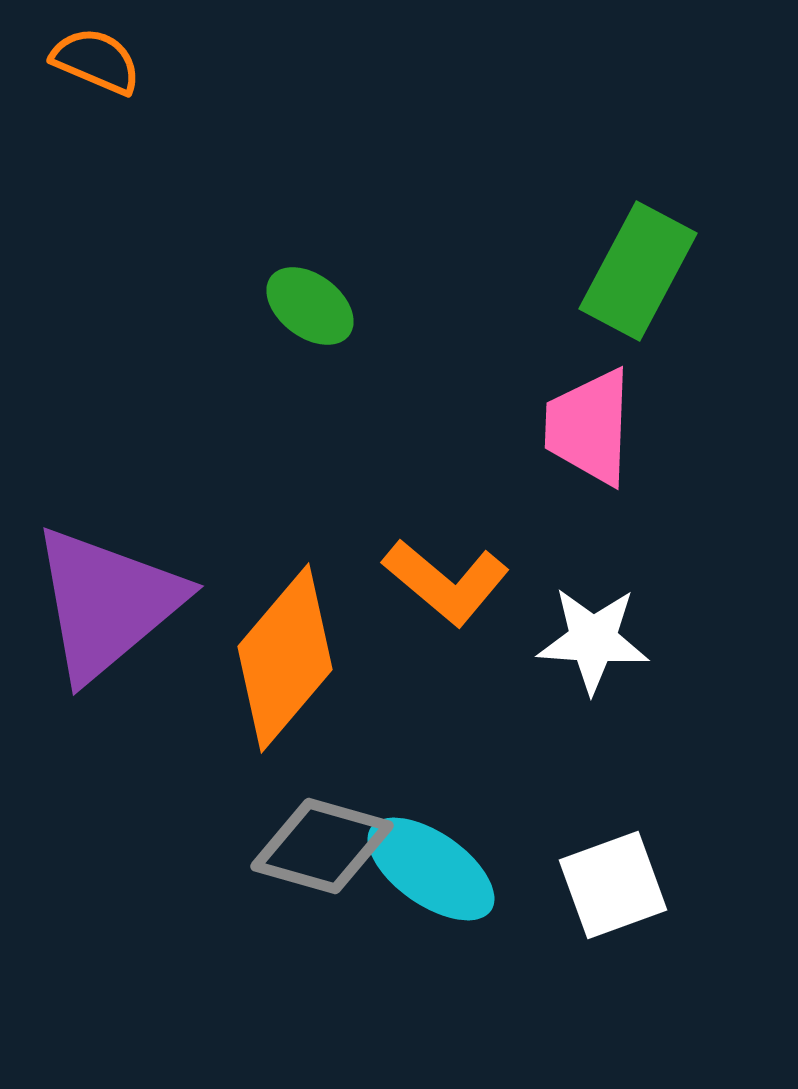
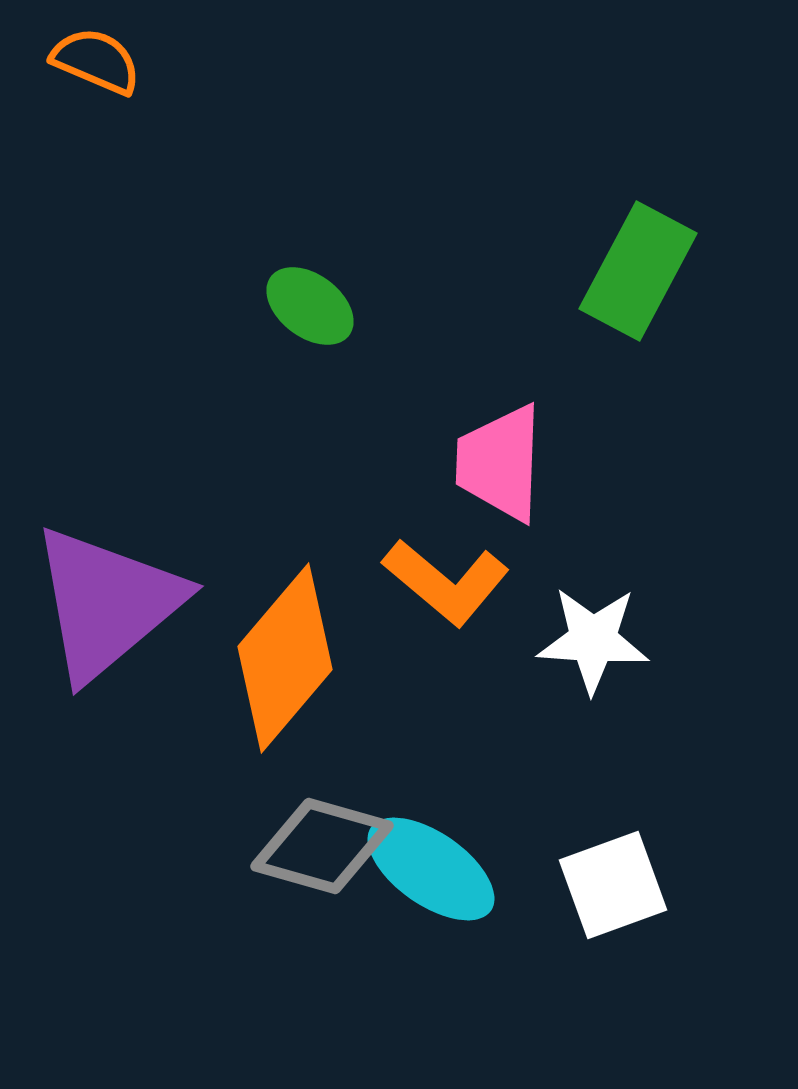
pink trapezoid: moved 89 px left, 36 px down
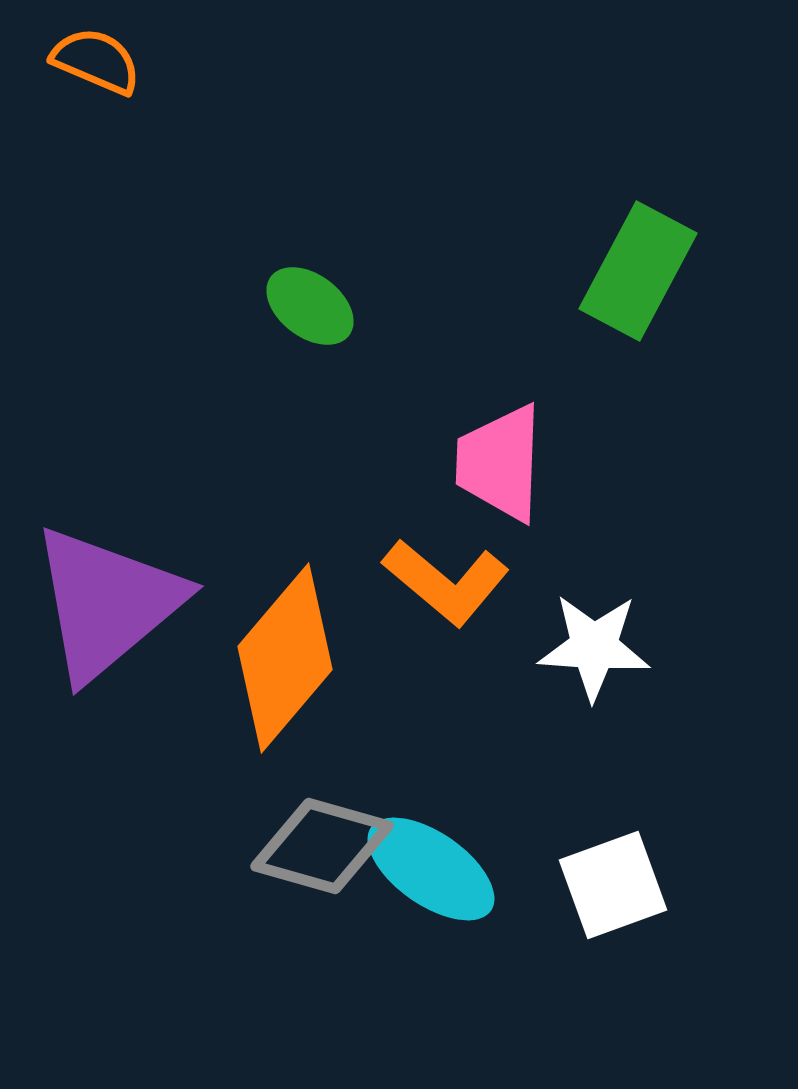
white star: moved 1 px right, 7 px down
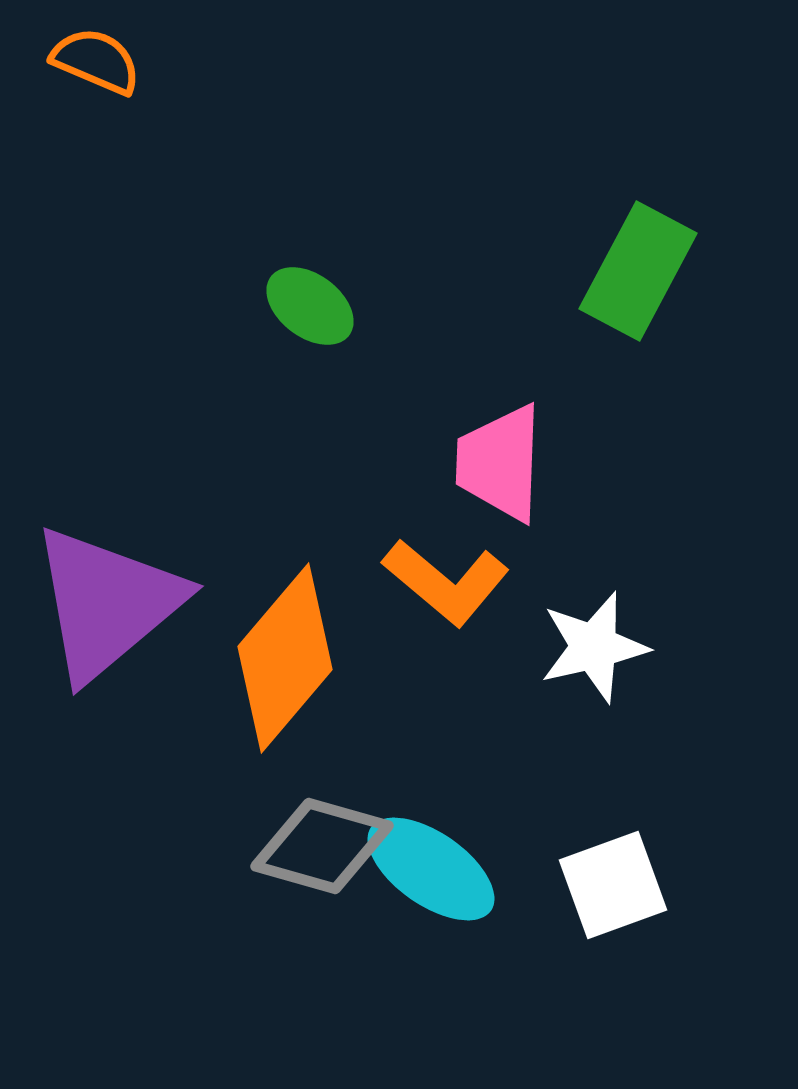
white star: rotated 17 degrees counterclockwise
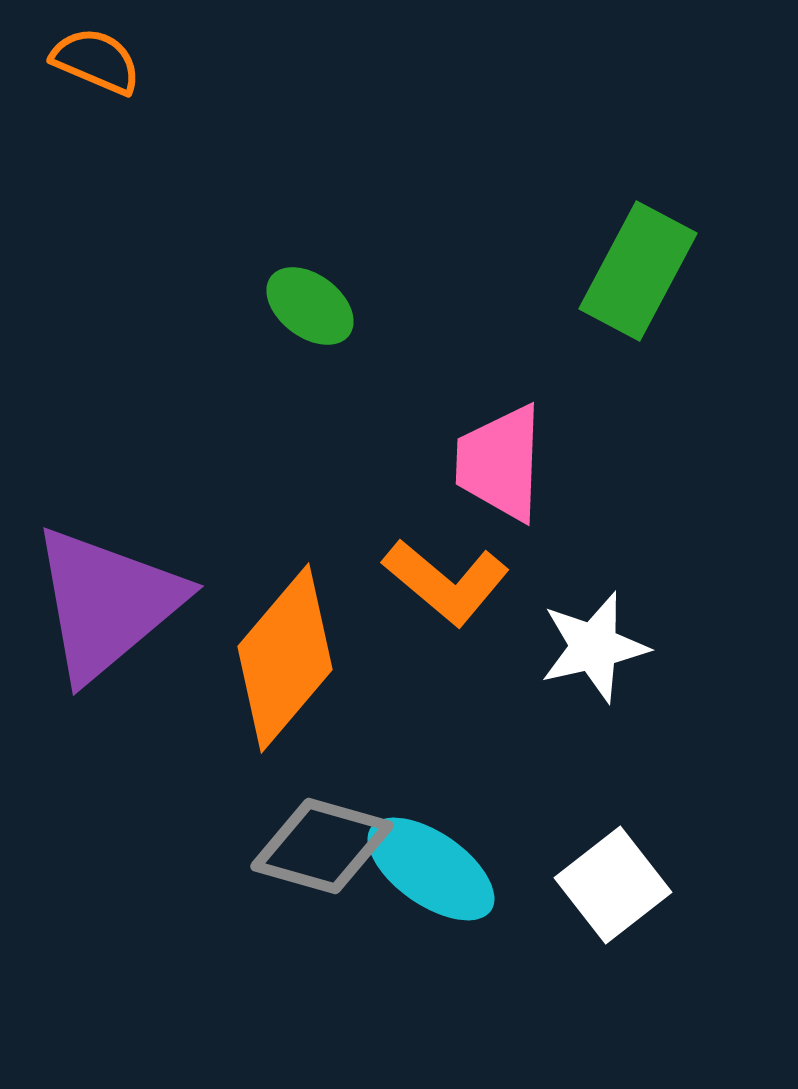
white square: rotated 18 degrees counterclockwise
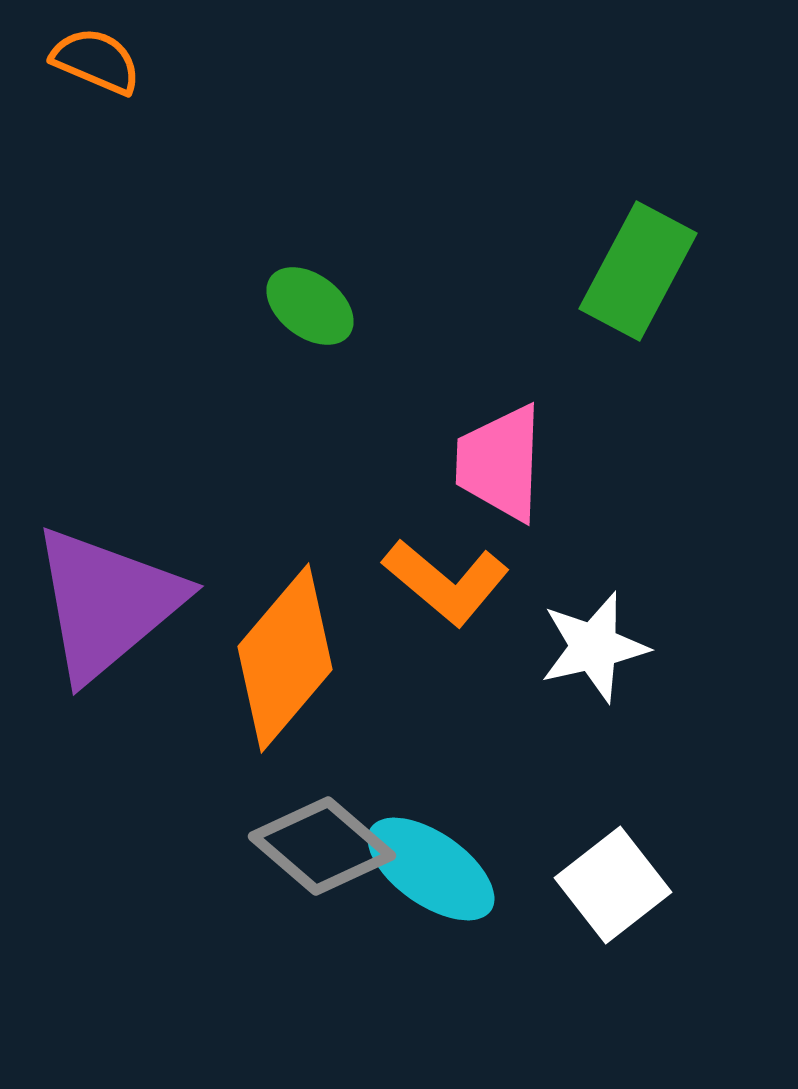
gray diamond: rotated 25 degrees clockwise
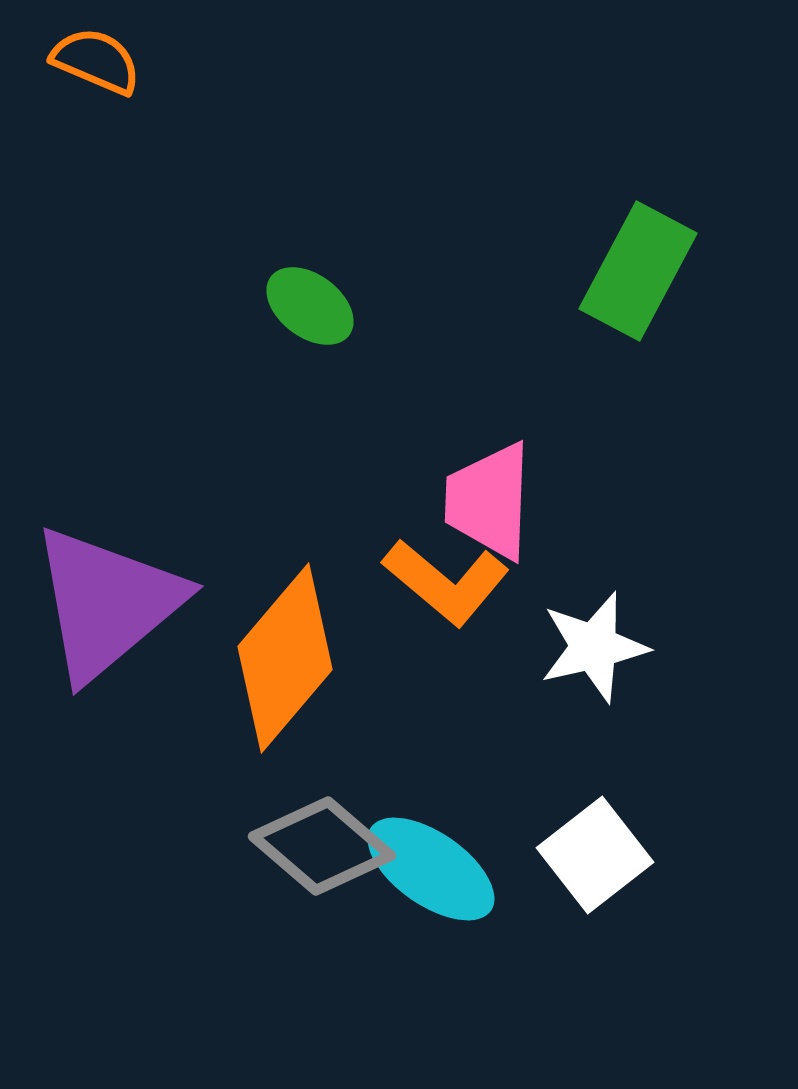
pink trapezoid: moved 11 px left, 38 px down
white square: moved 18 px left, 30 px up
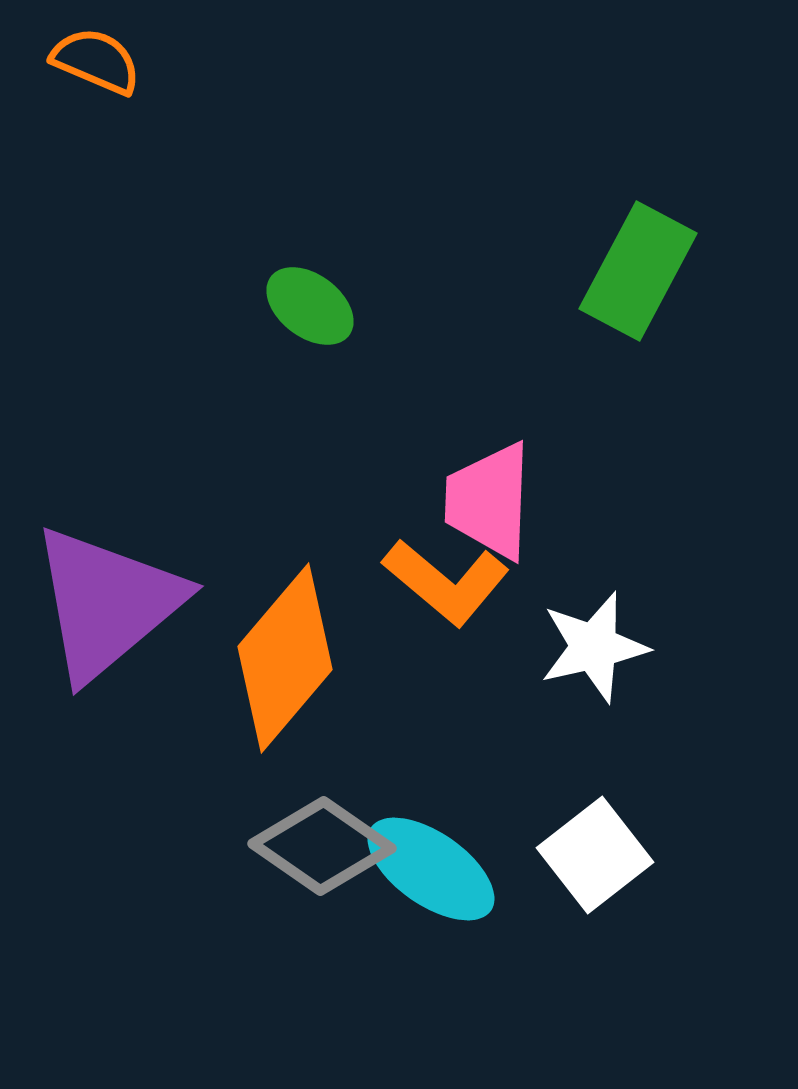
gray diamond: rotated 6 degrees counterclockwise
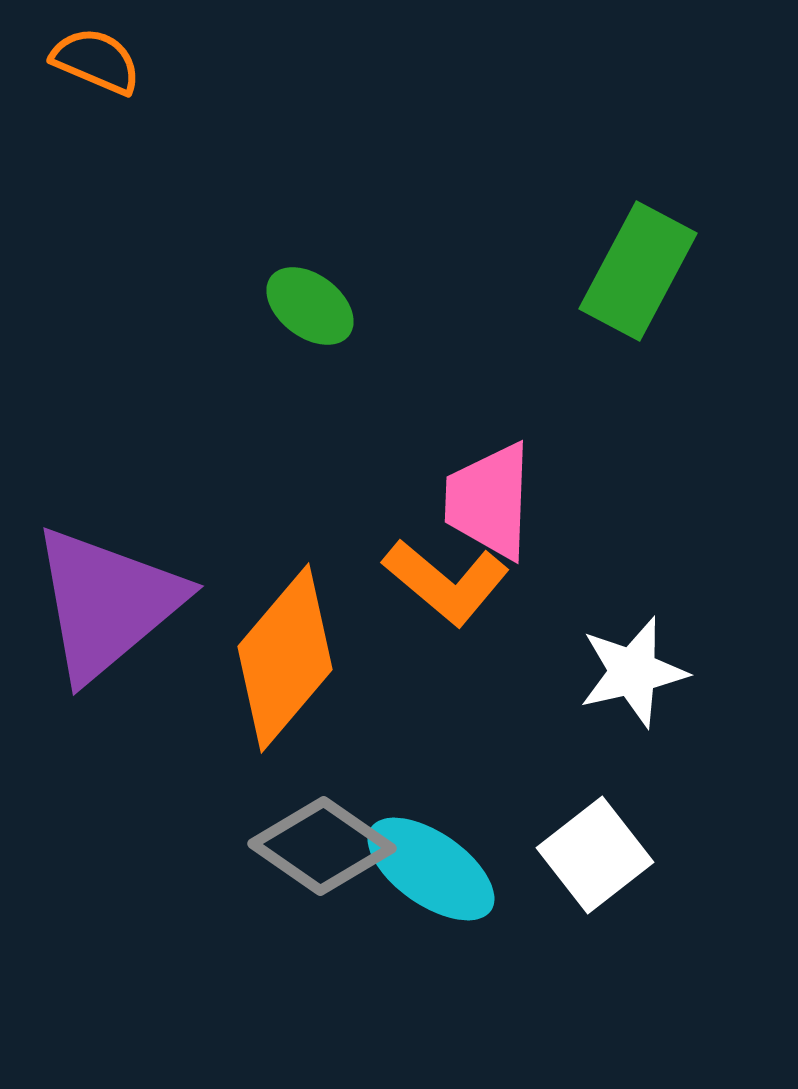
white star: moved 39 px right, 25 px down
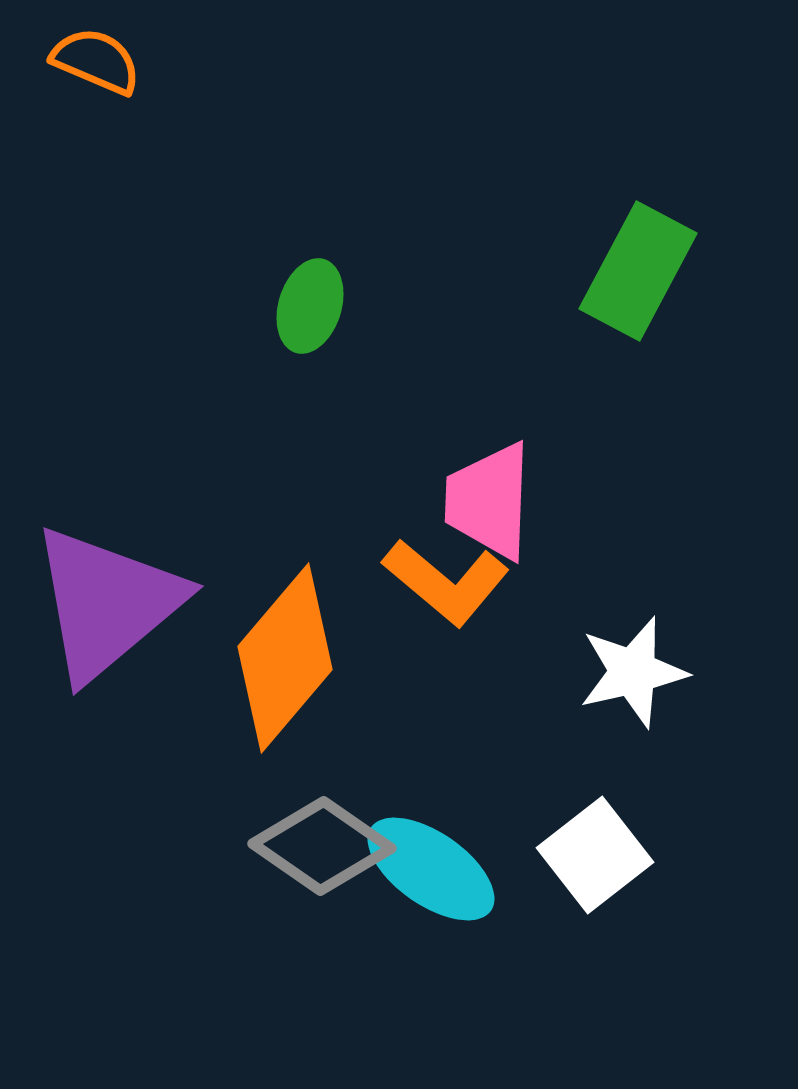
green ellipse: rotated 70 degrees clockwise
